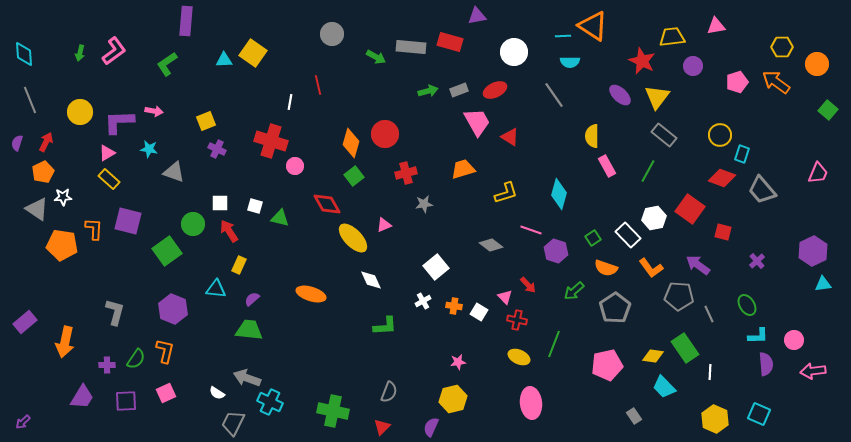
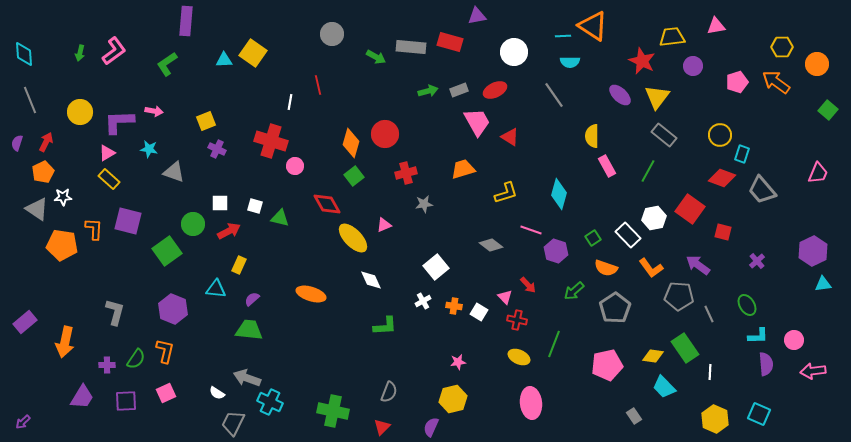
red arrow at (229, 231): rotated 95 degrees clockwise
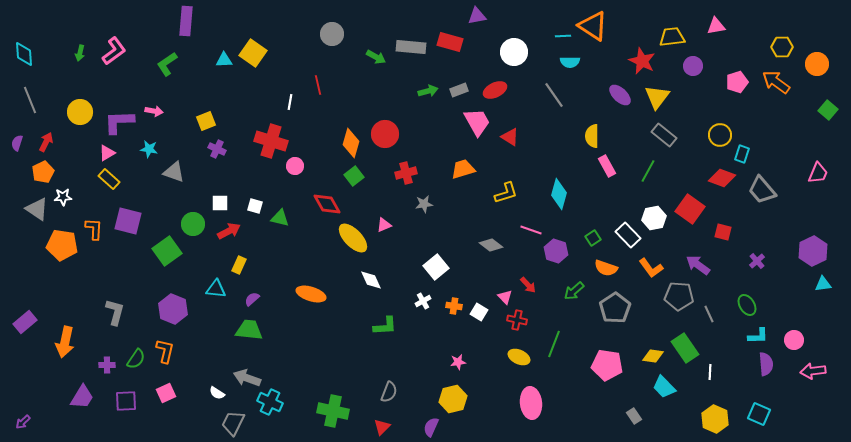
pink pentagon at (607, 365): rotated 20 degrees clockwise
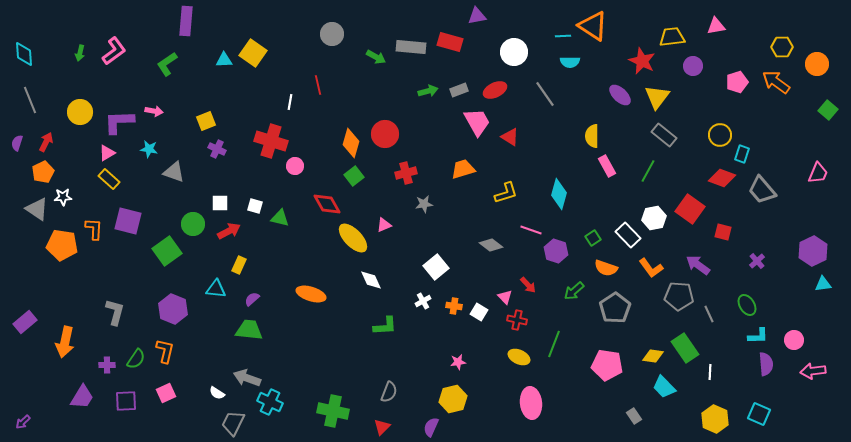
gray line at (554, 95): moved 9 px left, 1 px up
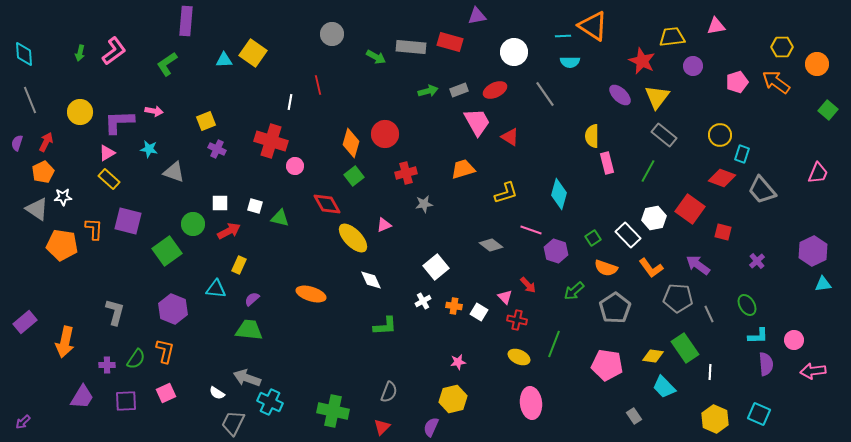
pink rectangle at (607, 166): moved 3 px up; rotated 15 degrees clockwise
gray pentagon at (679, 296): moved 1 px left, 2 px down
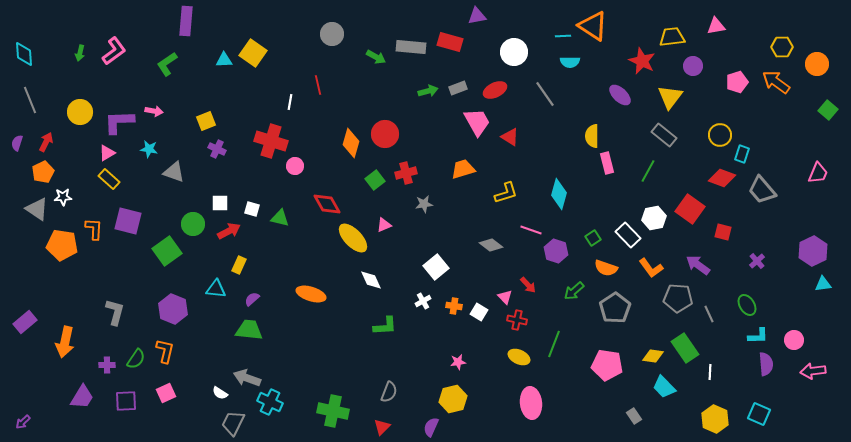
gray rectangle at (459, 90): moved 1 px left, 2 px up
yellow triangle at (657, 97): moved 13 px right
green square at (354, 176): moved 21 px right, 4 px down
white square at (255, 206): moved 3 px left, 3 px down
white semicircle at (217, 393): moved 3 px right
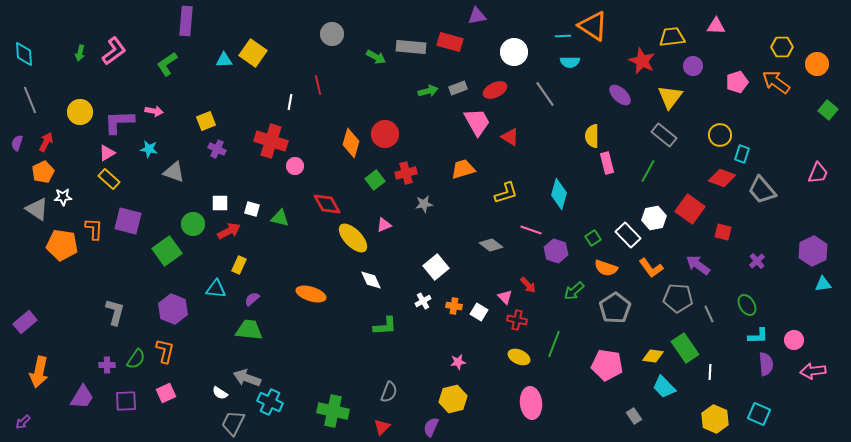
pink triangle at (716, 26): rotated 12 degrees clockwise
orange arrow at (65, 342): moved 26 px left, 30 px down
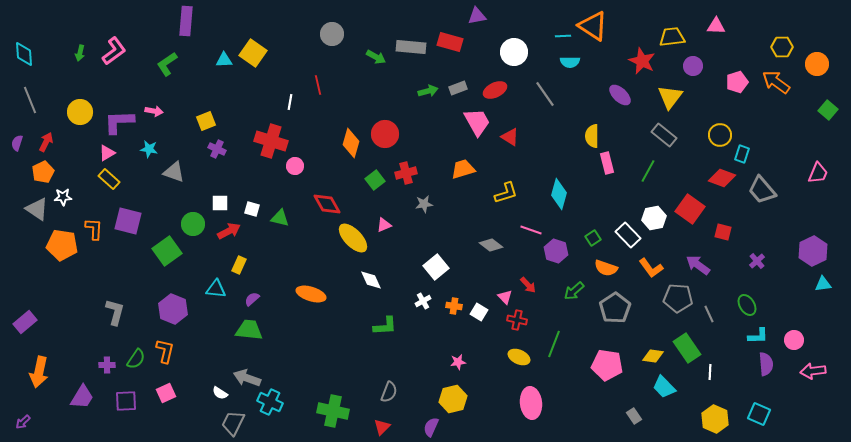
green rectangle at (685, 348): moved 2 px right
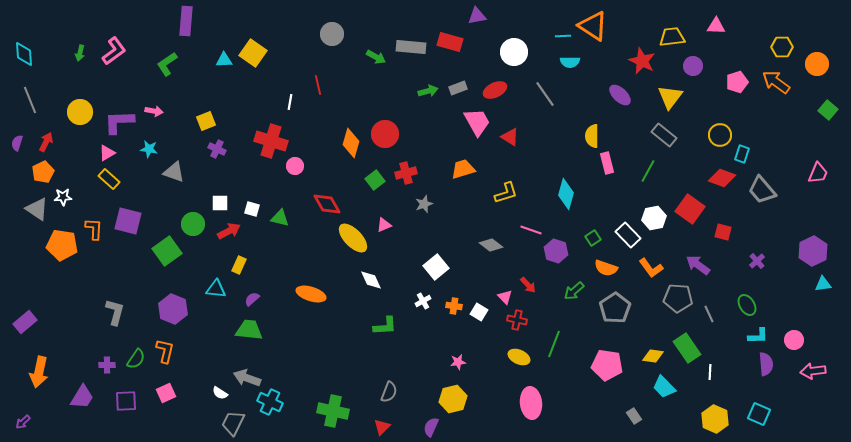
cyan diamond at (559, 194): moved 7 px right
gray star at (424, 204): rotated 12 degrees counterclockwise
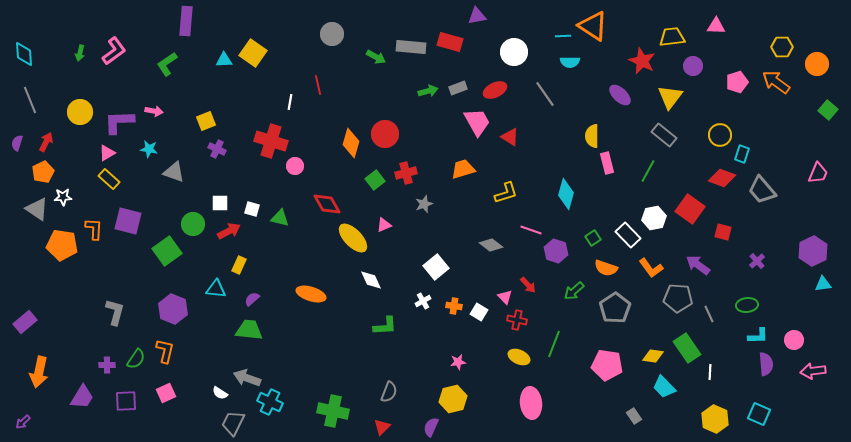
green ellipse at (747, 305): rotated 65 degrees counterclockwise
